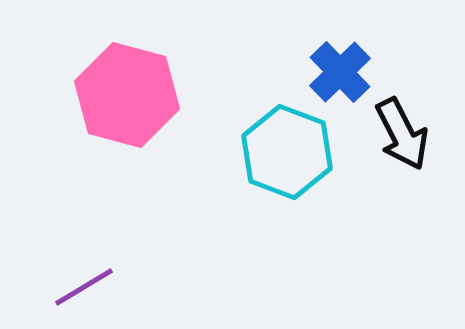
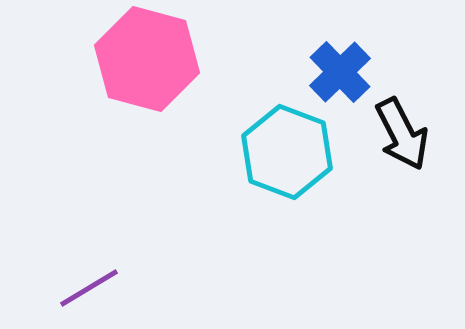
pink hexagon: moved 20 px right, 36 px up
purple line: moved 5 px right, 1 px down
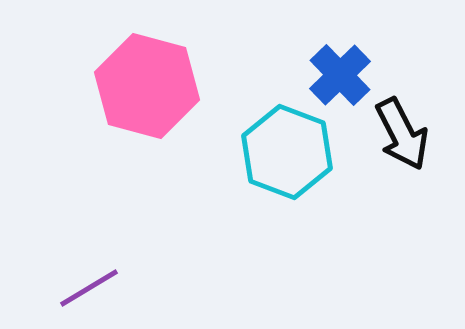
pink hexagon: moved 27 px down
blue cross: moved 3 px down
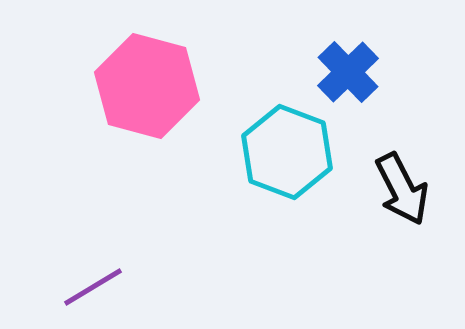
blue cross: moved 8 px right, 3 px up
black arrow: moved 55 px down
purple line: moved 4 px right, 1 px up
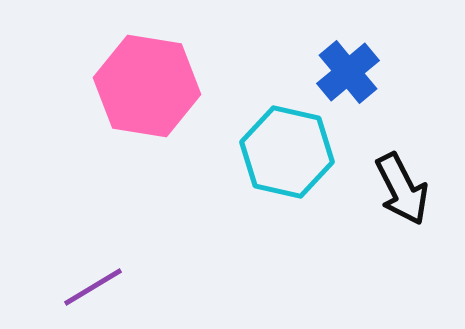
blue cross: rotated 4 degrees clockwise
pink hexagon: rotated 6 degrees counterclockwise
cyan hexagon: rotated 8 degrees counterclockwise
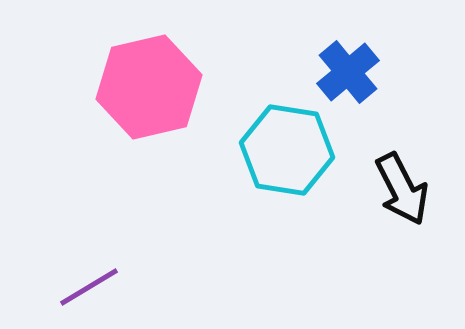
pink hexagon: moved 2 px right, 1 px down; rotated 22 degrees counterclockwise
cyan hexagon: moved 2 px up; rotated 4 degrees counterclockwise
purple line: moved 4 px left
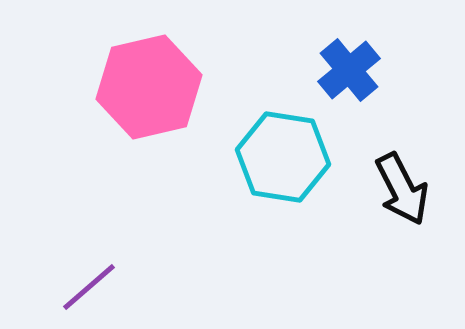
blue cross: moved 1 px right, 2 px up
cyan hexagon: moved 4 px left, 7 px down
purple line: rotated 10 degrees counterclockwise
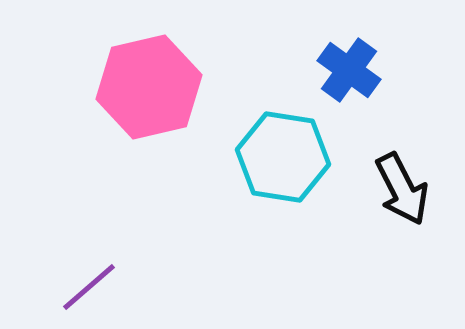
blue cross: rotated 14 degrees counterclockwise
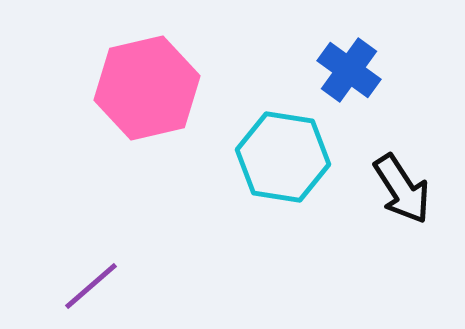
pink hexagon: moved 2 px left, 1 px down
black arrow: rotated 6 degrees counterclockwise
purple line: moved 2 px right, 1 px up
